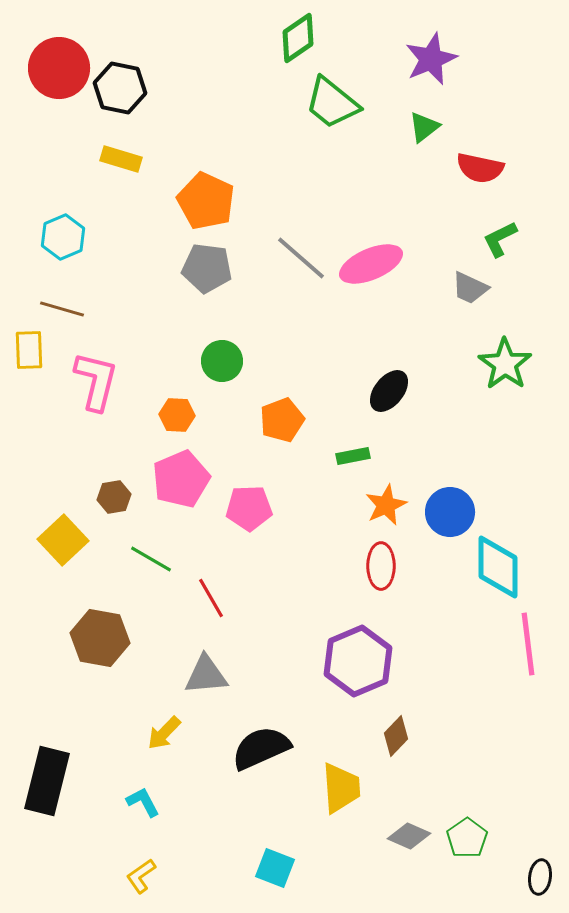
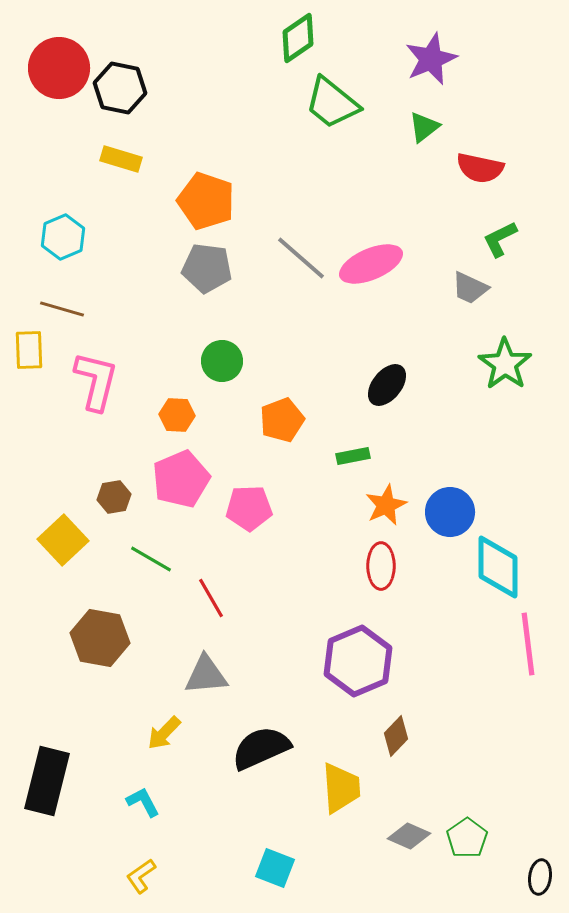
orange pentagon at (206, 201): rotated 6 degrees counterclockwise
black ellipse at (389, 391): moved 2 px left, 6 px up
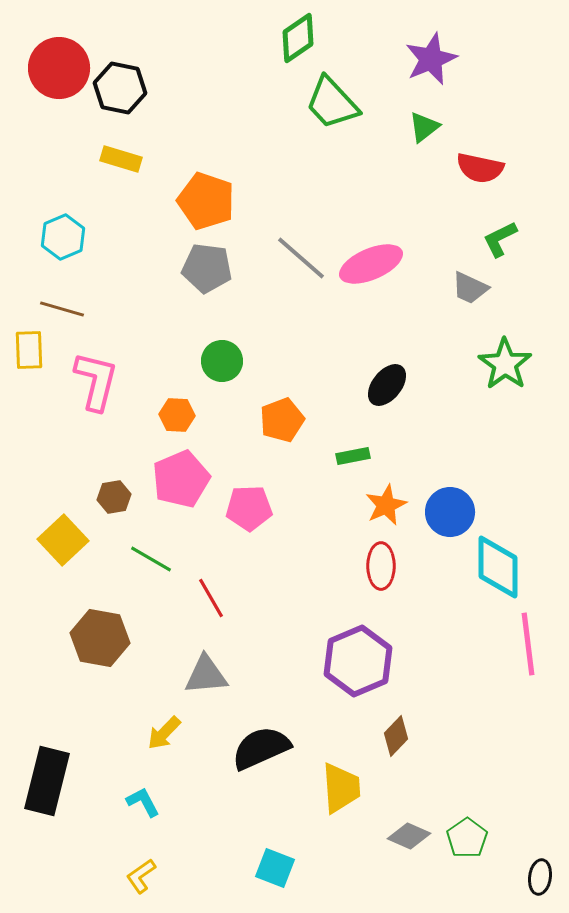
green trapezoid at (332, 103): rotated 8 degrees clockwise
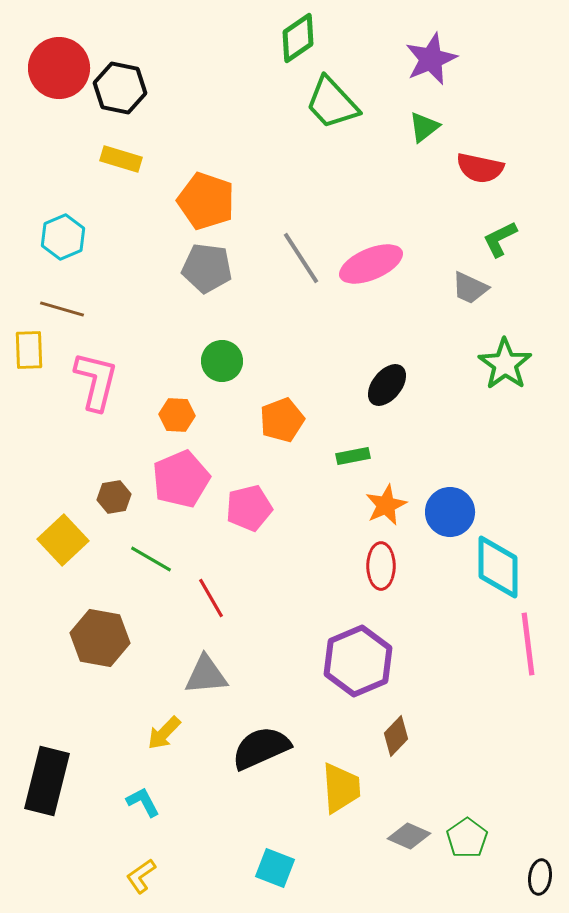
gray line at (301, 258): rotated 16 degrees clockwise
pink pentagon at (249, 508): rotated 12 degrees counterclockwise
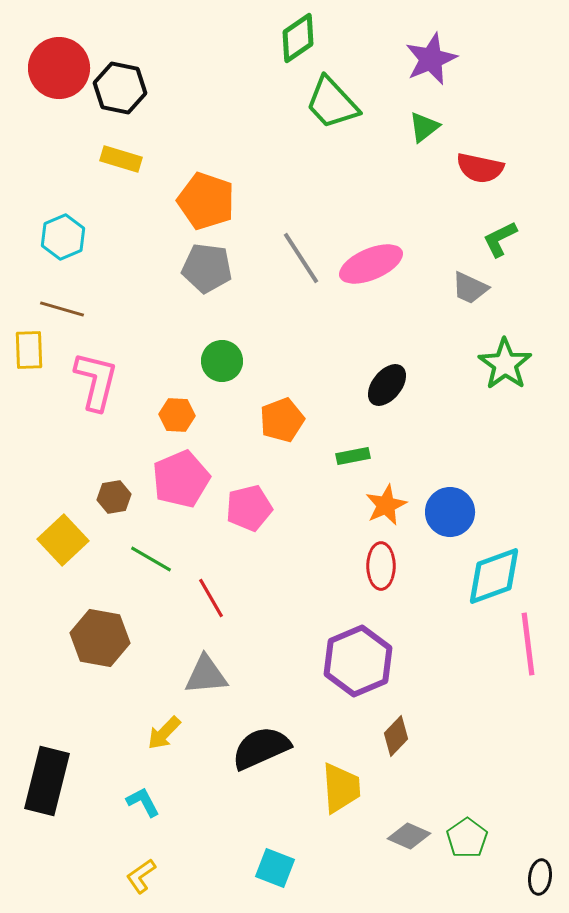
cyan diamond at (498, 567): moved 4 px left, 9 px down; rotated 70 degrees clockwise
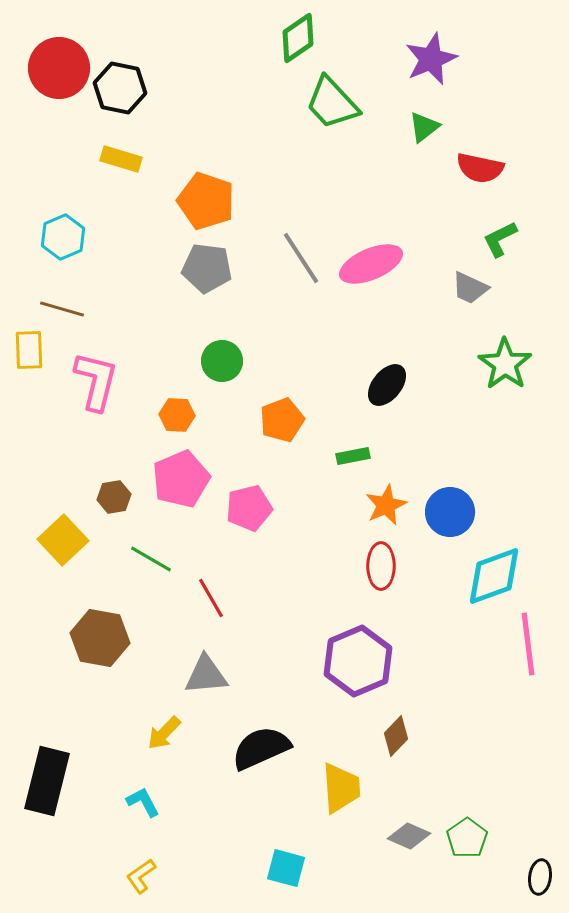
cyan square at (275, 868): moved 11 px right; rotated 6 degrees counterclockwise
